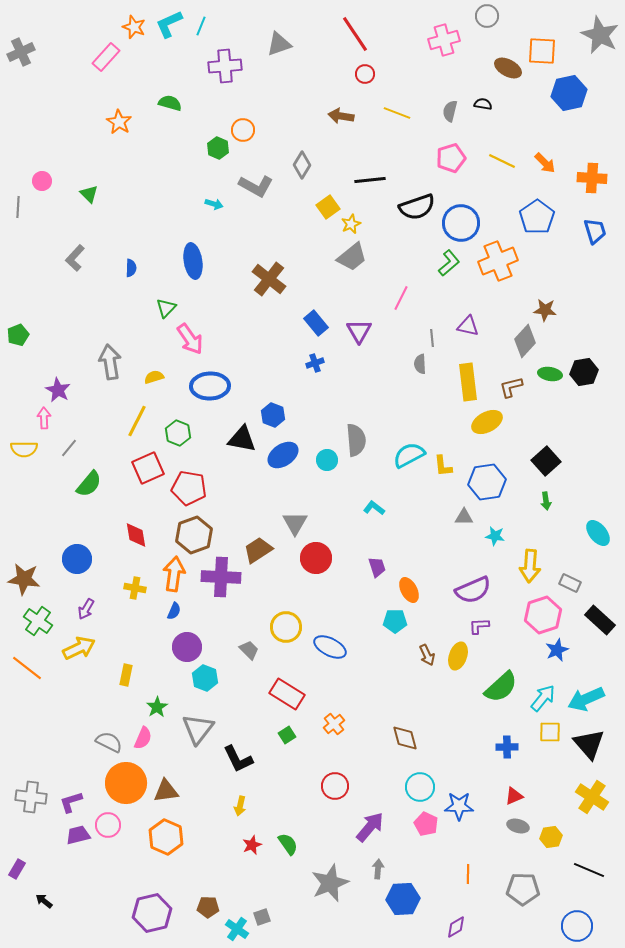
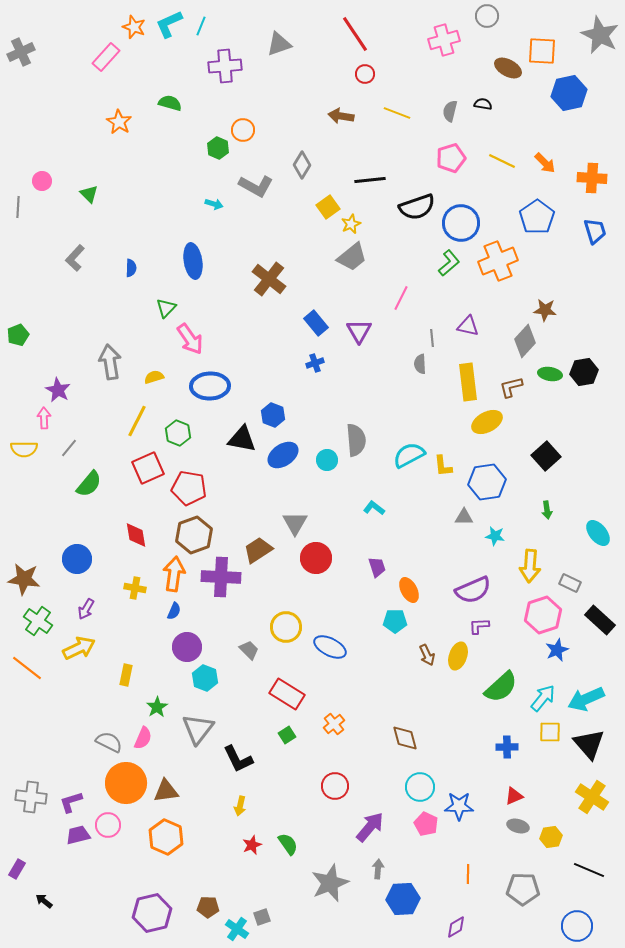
black square at (546, 461): moved 5 px up
green arrow at (546, 501): moved 1 px right, 9 px down
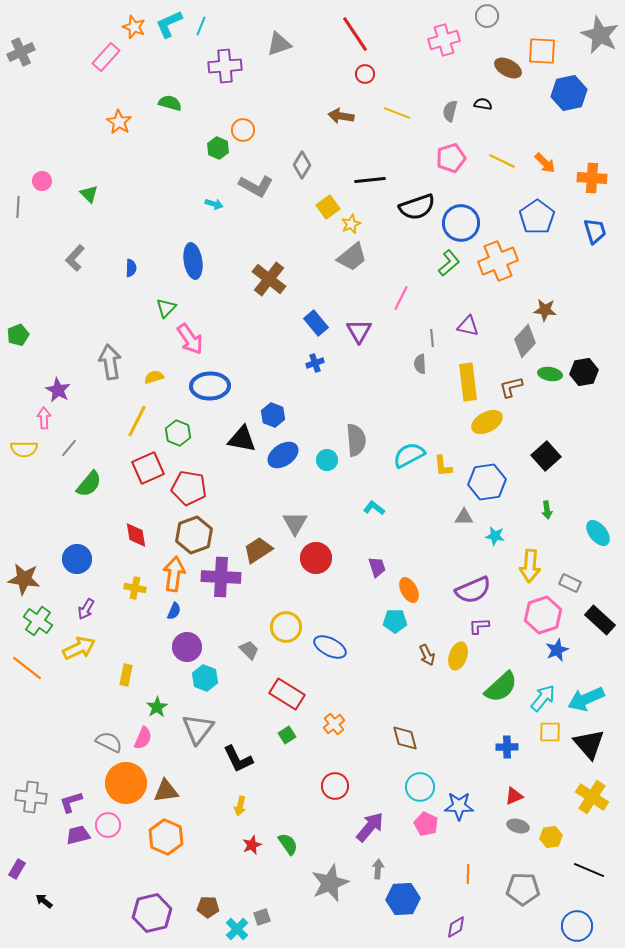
cyan cross at (237, 929): rotated 10 degrees clockwise
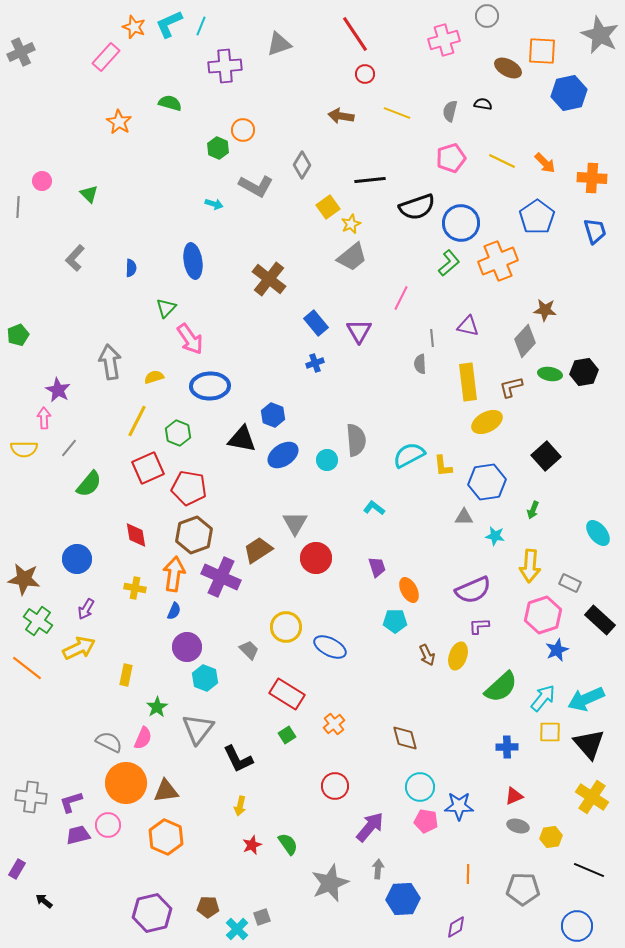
green arrow at (547, 510): moved 14 px left; rotated 30 degrees clockwise
purple cross at (221, 577): rotated 21 degrees clockwise
pink pentagon at (426, 824): moved 3 px up; rotated 15 degrees counterclockwise
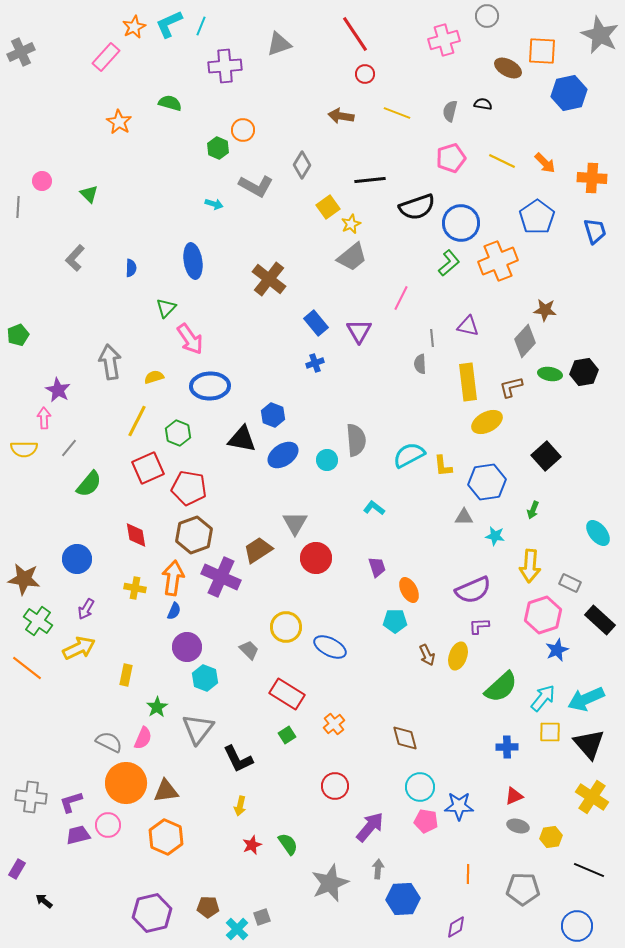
orange star at (134, 27): rotated 25 degrees clockwise
orange arrow at (174, 574): moved 1 px left, 4 px down
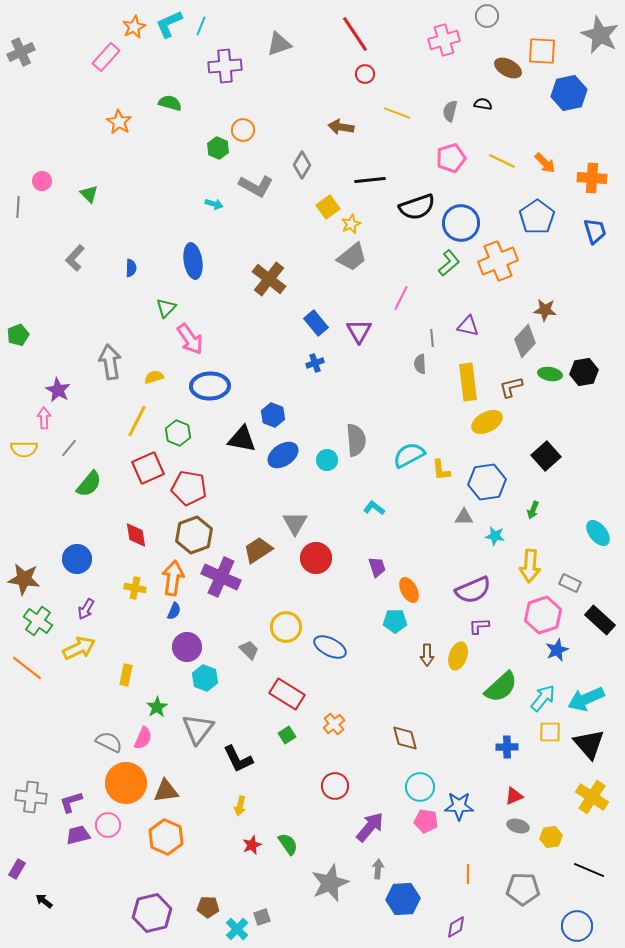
brown arrow at (341, 116): moved 11 px down
yellow L-shape at (443, 466): moved 2 px left, 4 px down
brown arrow at (427, 655): rotated 25 degrees clockwise
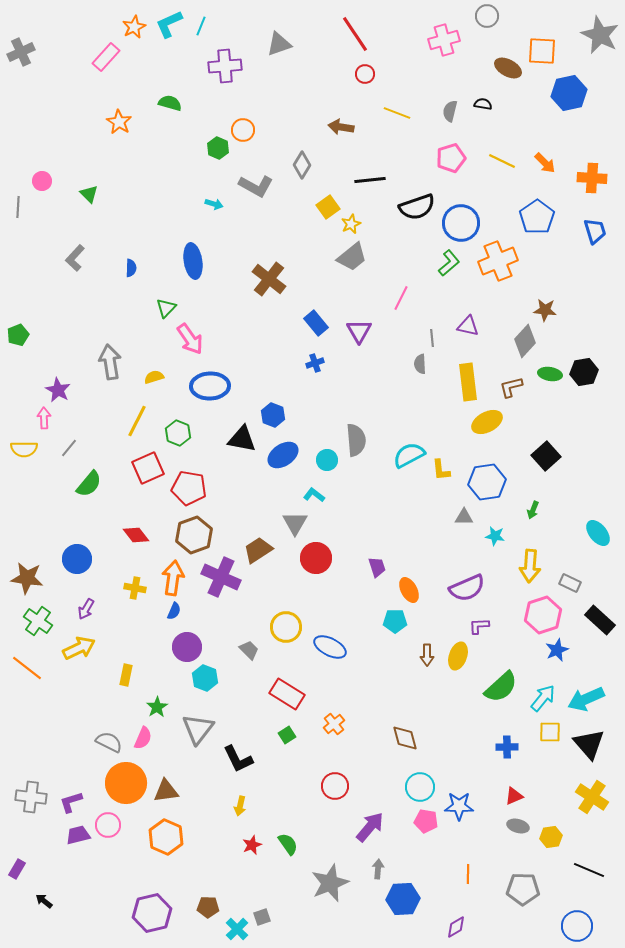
cyan L-shape at (374, 508): moved 60 px left, 13 px up
red diamond at (136, 535): rotated 28 degrees counterclockwise
brown star at (24, 579): moved 3 px right, 1 px up
purple semicircle at (473, 590): moved 6 px left, 2 px up
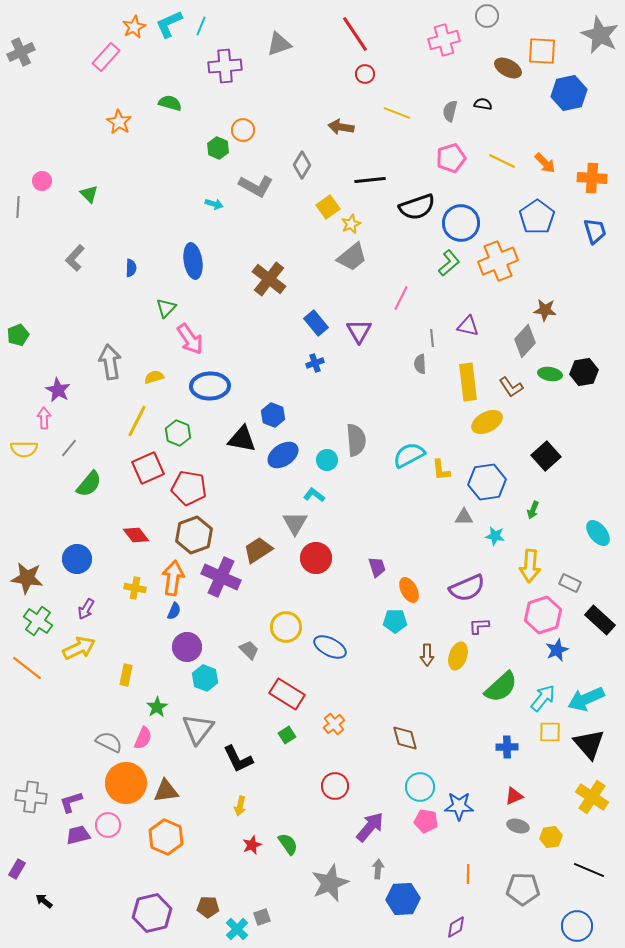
brown L-shape at (511, 387): rotated 110 degrees counterclockwise
